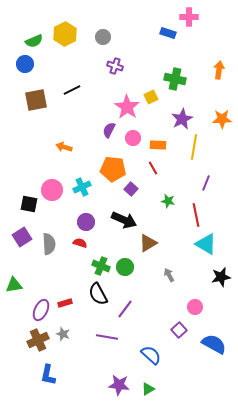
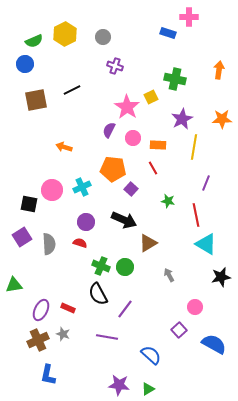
red rectangle at (65, 303): moved 3 px right, 5 px down; rotated 40 degrees clockwise
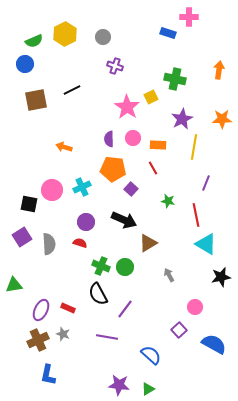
purple semicircle at (109, 130): moved 9 px down; rotated 28 degrees counterclockwise
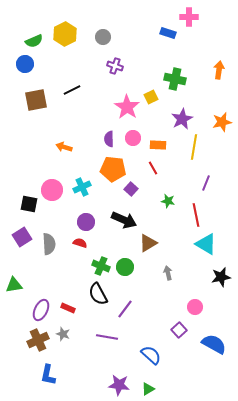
orange star at (222, 119): moved 3 px down; rotated 12 degrees counterclockwise
gray arrow at (169, 275): moved 1 px left, 2 px up; rotated 16 degrees clockwise
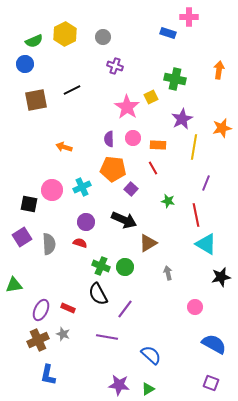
orange star at (222, 122): moved 6 px down
purple square at (179, 330): moved 32 px right, 53 px down; rotated 28 degrees counterclockwise
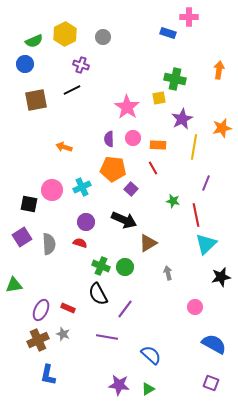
purple cross at (115, 66): moved 34 px left, 1 px up
yellow square at (151, 97): moved 8 px right, 1 px down; rotated 16 degrees clockwise
green star at (168, 201): moved 5 px right
cyan triangle at (206, 244): rotated 45 degrees clockwise
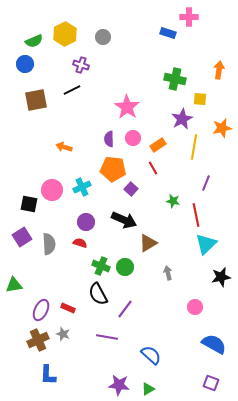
yellow square at (159, 98): moved 41 px right, 1 px down; rotated 16 degrees clockwise
orange rectangle at (158, 145): rotated 35 degrees counterclockwise
blue L-shape at (48, 375): rotated 10 degrees counterclockwise
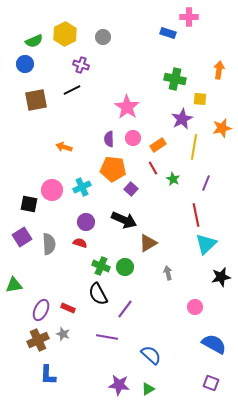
green star at (173, 201): moved 22 px up; rotated 16 degrees clockwise
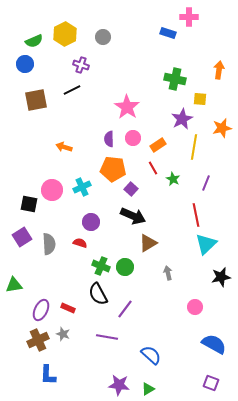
black arrow at (124, 220): moved 9 px right, 4 px up
purple circle at (86, 222): moved 5 px right
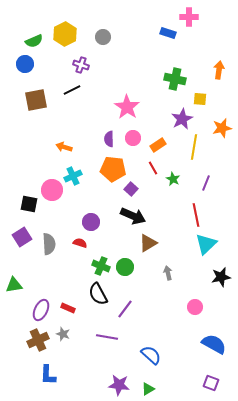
cyan cross at (82, 187): moved 9 px left, 11 px up
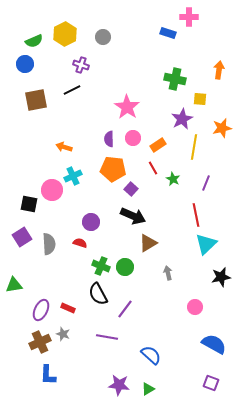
brown cross at (38, 340): moved 2 px right, 2 px down
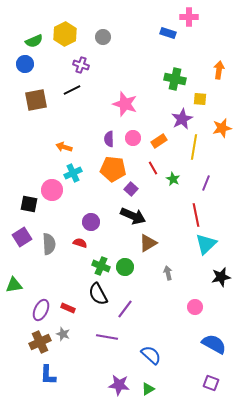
pink star at (127, 107): moved 2 px left, 3 px up; rotated 15 degrees counterclockwise
orange rectangle at (158, 145): moved 1 px right, 4 px up
cyan cross at (73, 176): moved 3 px up
